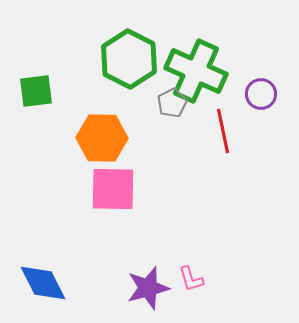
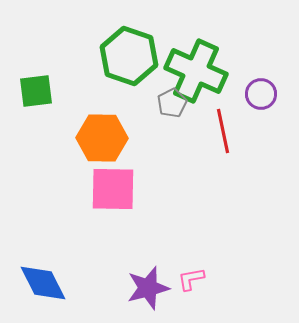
green hexagon: moved 3 px up; rotated 8 degrees counterclockwise
pink L-shape: rotated 96 degrees clockwise
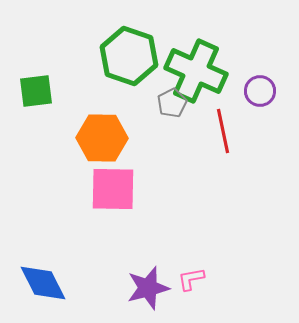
purple circle: moved 1 px left, 3 px up
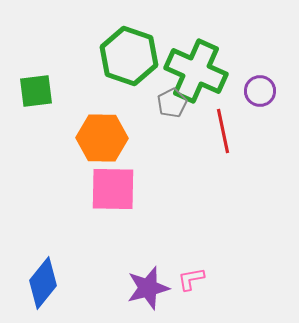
blue diamond: rotated 66 degrees clockwise
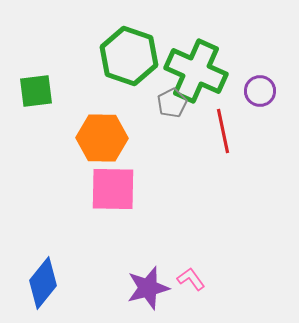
pink L-shape: rotated 64 degrees clockwise
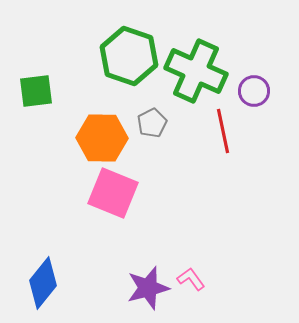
purple circle: moved 6 px left
gray pentagon: moved 20 px left, 20 px down
pink square: moved 4 px down; rotated 21 degrees clockwise
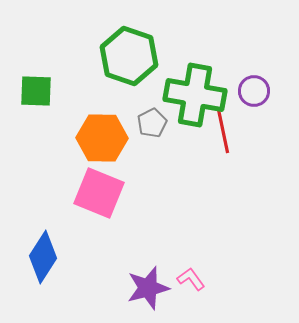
green cross: moved 1 px left, 24 px down; rotated 14 degrees counterclockwise
green square: rotated 9 degrees clockwise
pink square: moved 14 px left
blue diamond: moved 26 px up; rotated 6 degrees counterclockwise
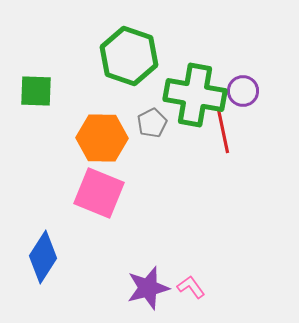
purple circle: moved 11 px left
pink L-shape: moved 8 px down
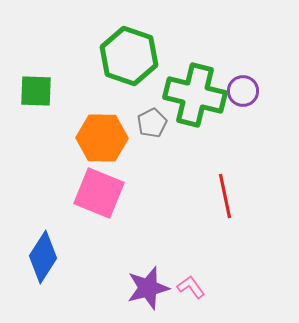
green cross: rotated 4 degrees clockwise
red line: moved 2 px right, 65 px down
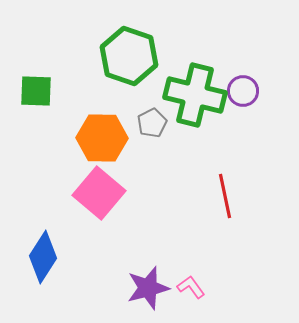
pink square: rotated 18 degrees clockwise
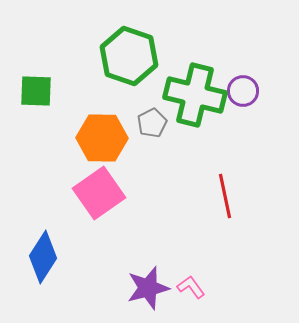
pink square: rotated 15 degrees clockwise
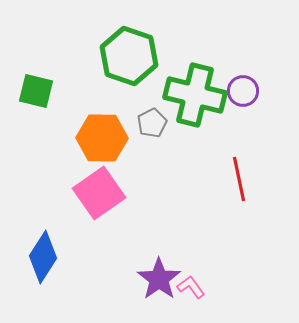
green square: rotated 12 degrees clockwise
red line: moved 14 px right, 17 px up
purple star: moved 11 px right, 9 px up; rotated 21 degrees counterclockwise
